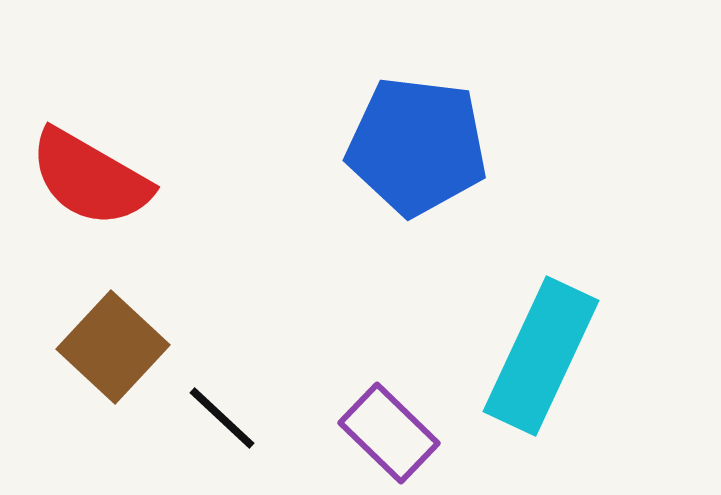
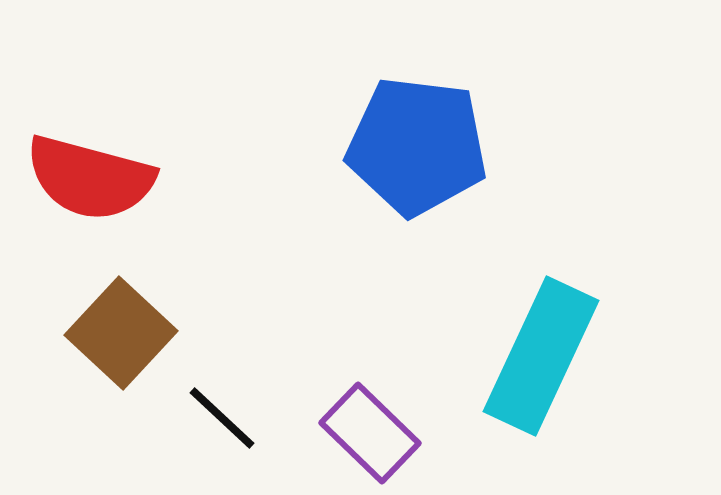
red semicircle: rotated 15 degrees counterclockwise
brown square: moved 8 px right, 14 px up
purple rectangle: moved 19 px left
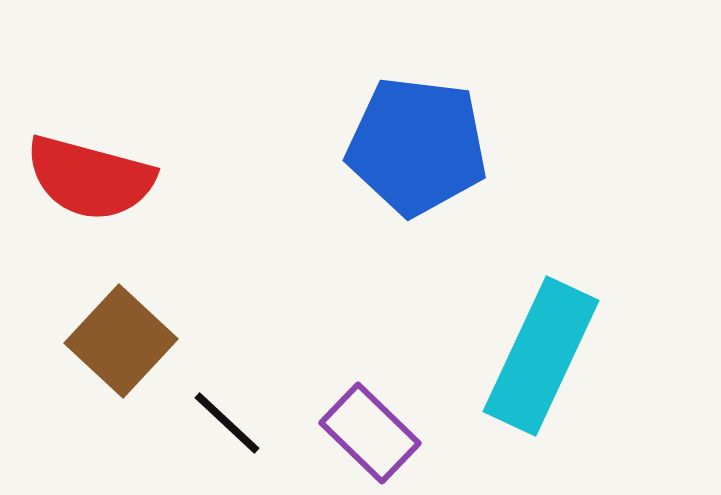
brown square: moved 8 px down
black line: moved 5 px right, 5 px down
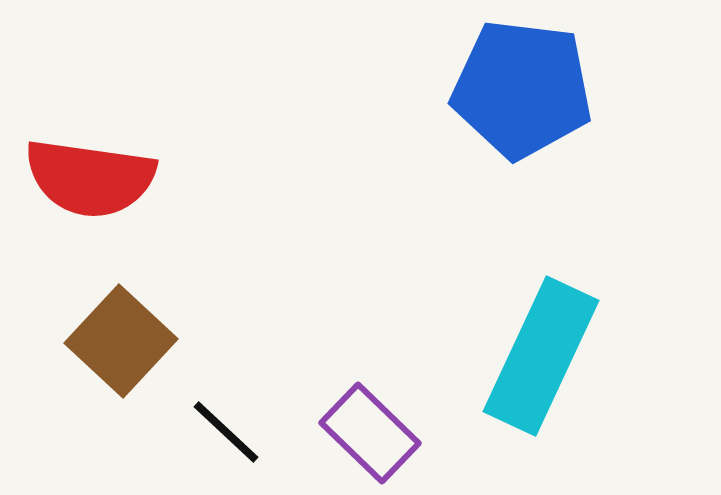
blue pentagon: moved 105 px right, 57 px up
red semicircle: rotated 7 degrees counterclockwise
black line: moved 1 px left, 9 px down
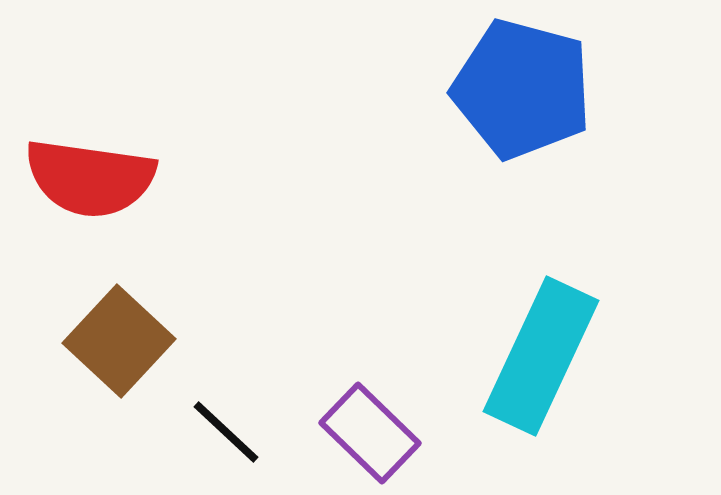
blue pentagon: rotated 8 degrees clockwise
brown square: moved 2 px left
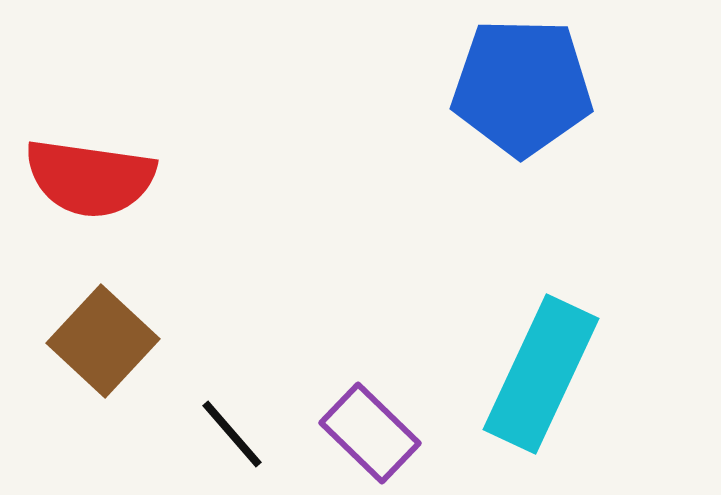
blue pentagon: moved 2 px up; rotated 14 degrees counterclockwise
brown square: moved 16 px left
cyan rectangle: moved 18 px down
black line: moved 6 px right, 2 px down; rotated 6 degrees clockwise
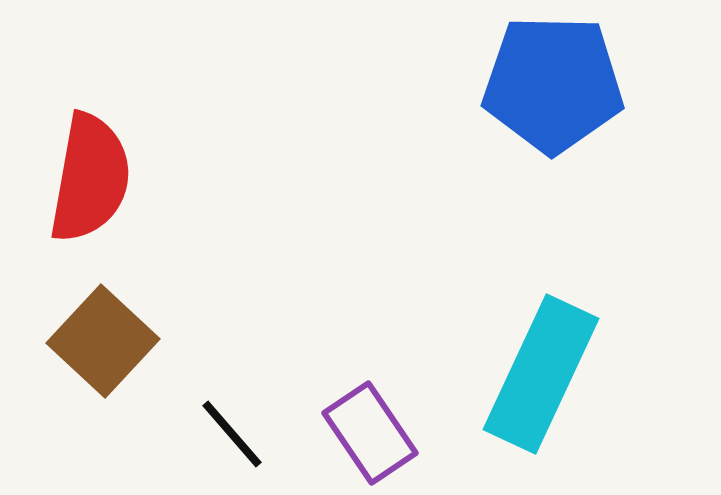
blue pentagon: moved 31 px right, 3 px up
red semicircle: rotated 88 degrees counterclockwise
purple rectangle: rotated 12 degrees clockwise
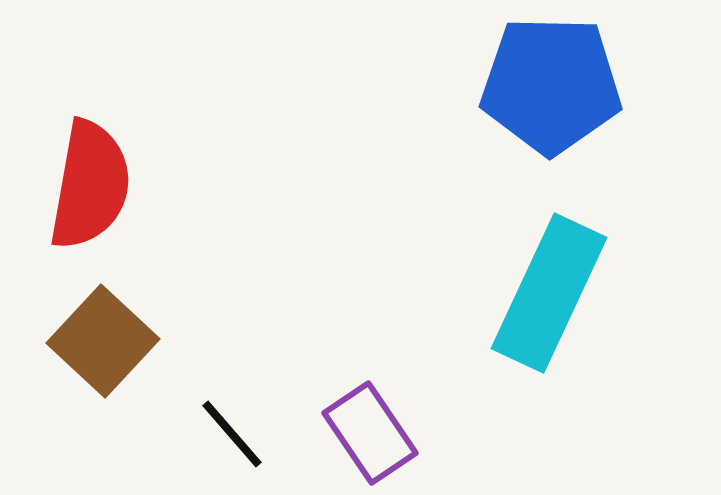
blue pentagon: moved 2 px left, 1 px down
red semicircle: moved 7 px down
cyan rectangle: moved 8 px right, 81 px up
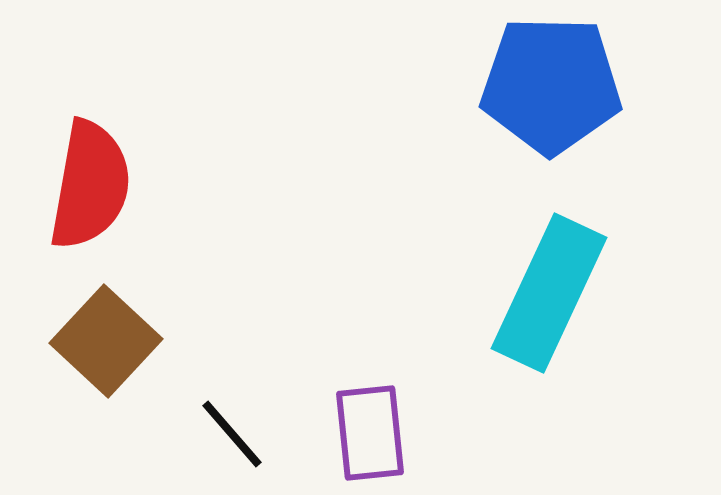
brown square: moved 3 px right
purple rectangle: rotated 28 degrees clockwise
